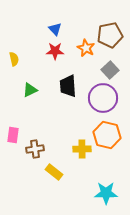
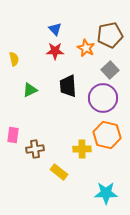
yellow rectangle: moved 5 px right
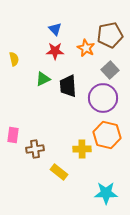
green triangle: moved 13 px right, 11 px up
